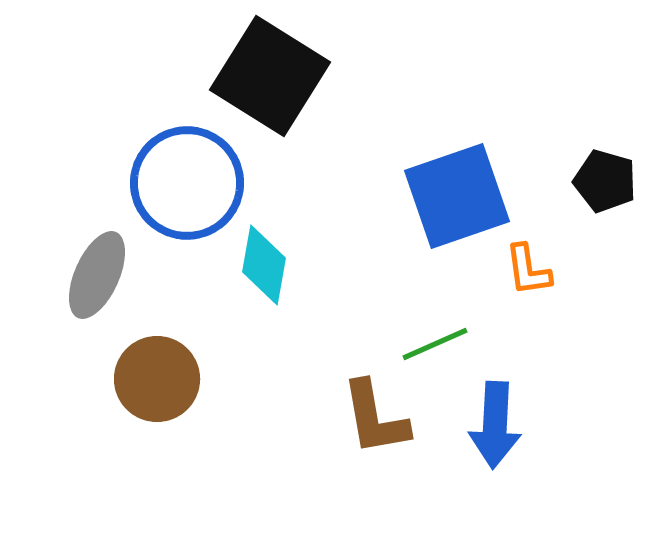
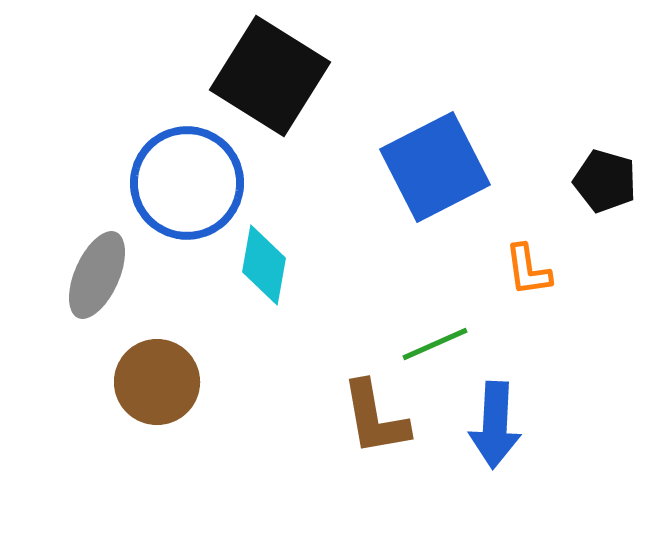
blue square: moved 22 px left, 29 px up; rotated 8 degrees counterclockwise
brown circle: moved 3 px down
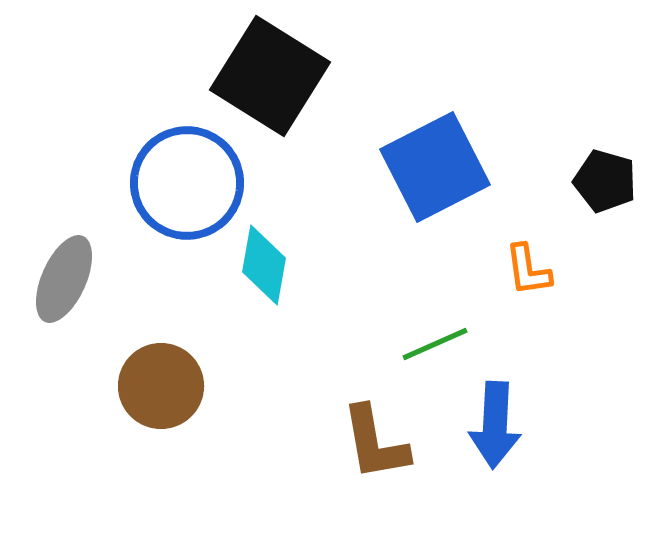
gray ellipse: moved 33 px left, 4 px down
brown circle: moved 4 px right, 4 px down
brown L-shape: moved 25 px down
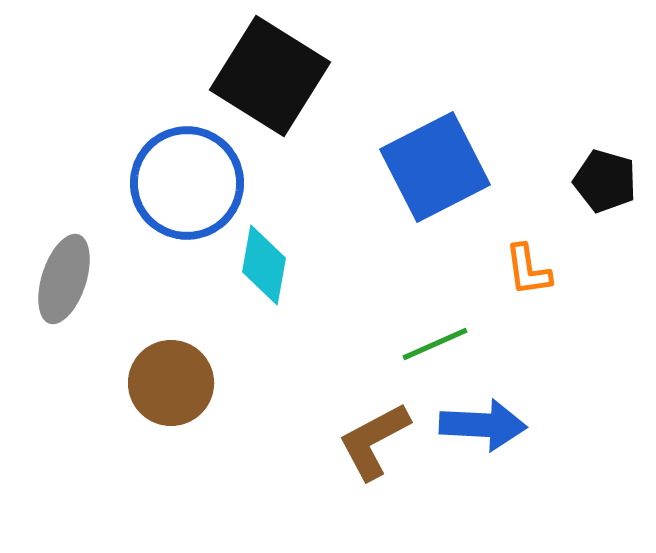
gray ellipse: rotated 6 degrees counterclockwise
brown circle: moved 10 px right, 3 px up
blue arrow: moved 12 px left; rotated 90 degrees counterclockwise
brown L-shape: moved 1 px left, 2 px up; rotated 72 degrees clockwise
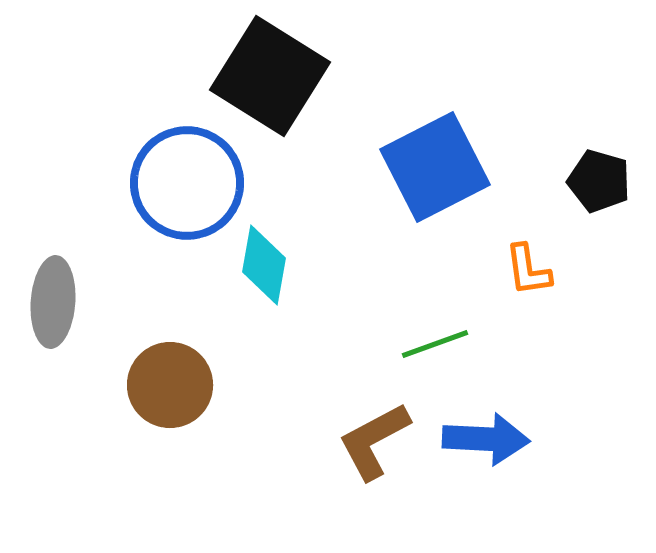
black pentagon: moved 6 px left
gray ellipse: moved 11 px left, 23 px down; rotated 14 degrees counterclockwise
green line: rotated 4 degrees clockwise
brown circle: moved 1 px left, 2 px down
blue arrow: moved 3 px right, 14 px down
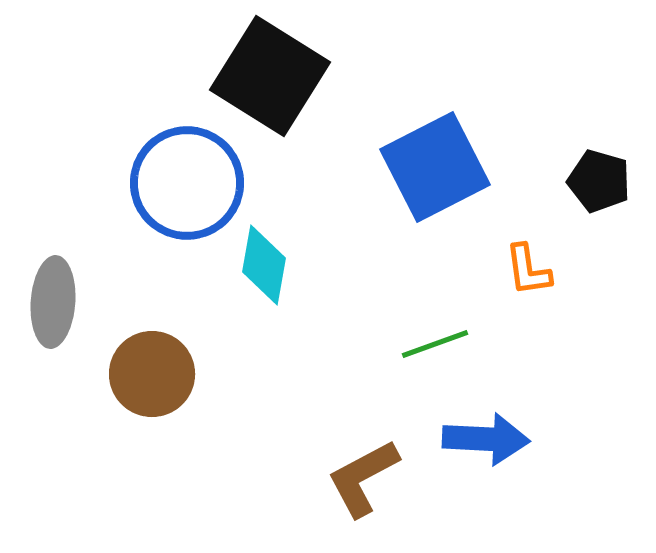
brown circle: moved 18 px left, 11 px up
brown L-shape: moved 11 px left, 37 px down
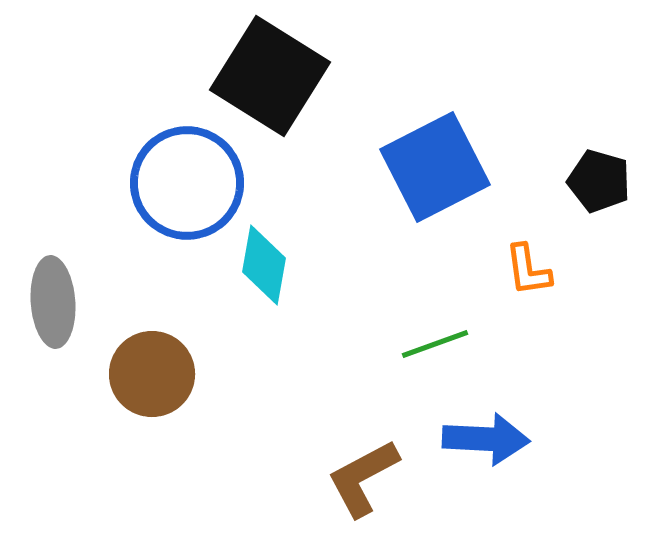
gray ellipse: rotated 8 degrees counterclockwise
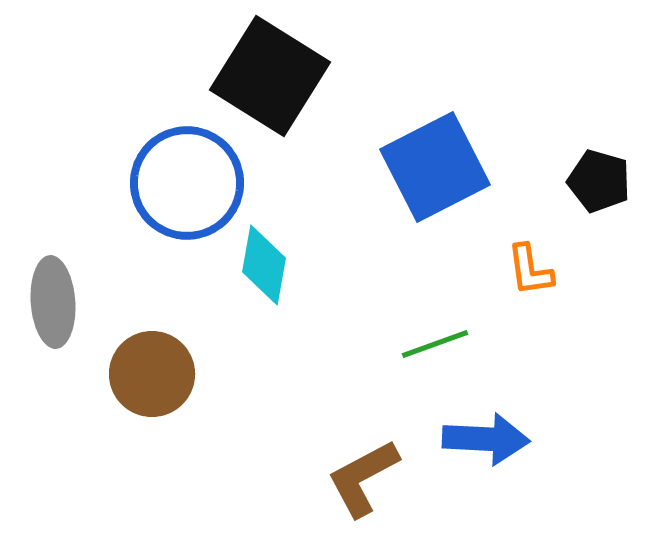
orange L-shape: moved 2 px right
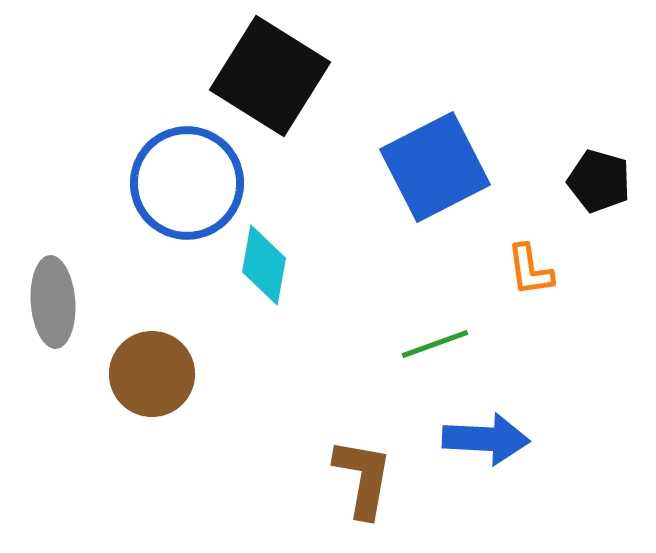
brown L-shape: rotated 128 degrees clockwise
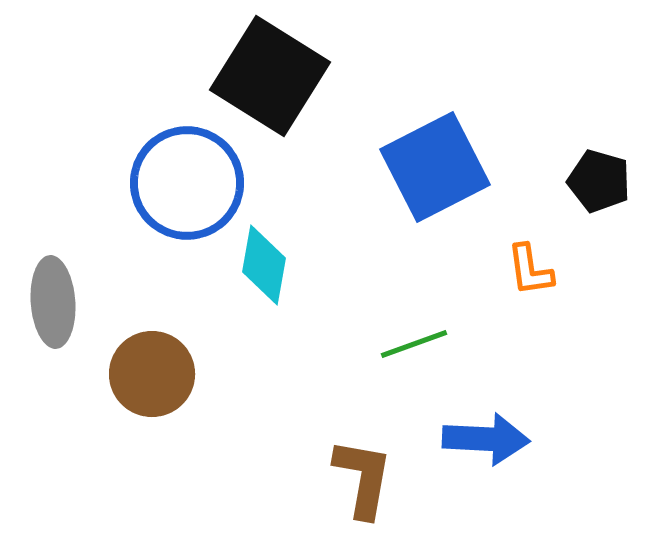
green line: moved 21 px left
